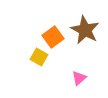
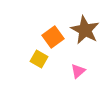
yellow square: moved 2 px down
pink triangle: moved 1 px left, 7 px up
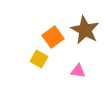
pink triangle: rotated 49 degrees clockwise
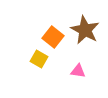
orange square: rotated 15 degrees counterclockwise
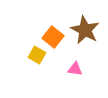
yellow square: moved 2 px left, 4 px up
pink triangle: moved 3 px left, 2 px up
